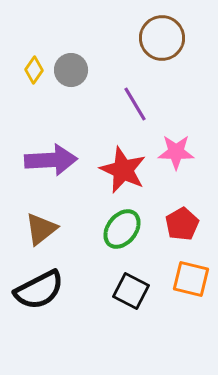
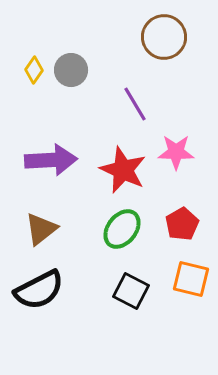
brown circle: moved 2 px right, 1 px up
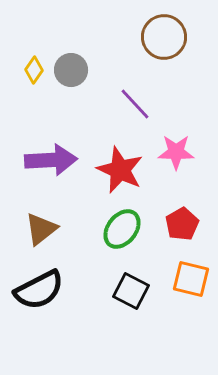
purple line: rotated 12 degrees counterclockwise
red star: moved 3 px left
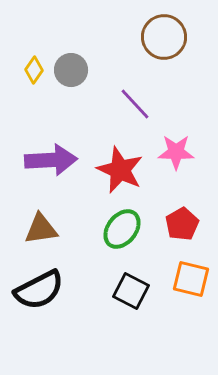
brown triangle: rotated 30 degrees clockwise
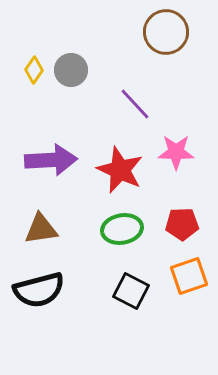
brown circle: moved 2 px right, 5 px up
red pentagon: rotated 28 degrees clockwise
green ellipse: rotated 42 degrees clockwise
orange square: moved 2 px left, 3 px up; rotated 33 degrees counterclockwise
black semicircle: rotated 12 degrees clockwise
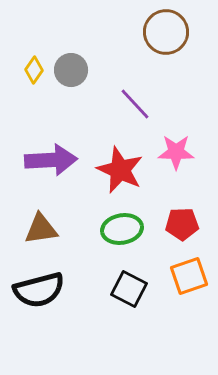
black square: moved 2 px left, 2 px up
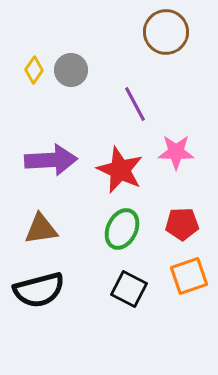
purple line: rotated 15 degrees clockwise
green ellipse: rotated 54 degrees counterclockwise
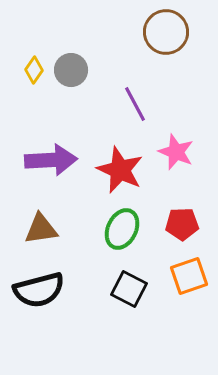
pink star: rotated 21 degrees clockwise
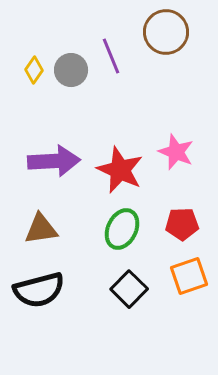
purple line: moved 24 px left, 48 px up; rotated 6 degrees clockwise
purple arrow: moved 3 px right, 1 px down
black square: rotated 18 degrees clockwise
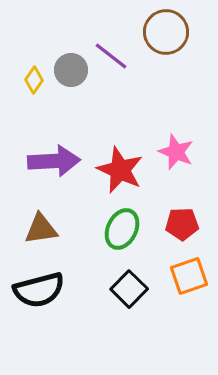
purple line: rotated 30 degrees counterclockwise
yellow diamond: moved 10 px down
